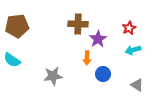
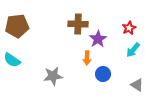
cyan arrow: rotated 35 degrees counterclockwise
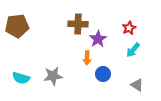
cyan semicircle: moved 9 px right, 18 px down; rotated 18 degrees counterclockwise
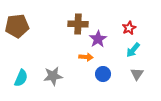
orange arrow: moved 1 px left, 1 px up; rotated 88 degrees counterclockwise
cyan semicircle: rotated 84 degrees counterclockwise
gray triangle: moved 11 px up; rotated 32 degrees clockwise
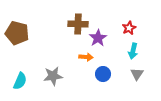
brown pentagon: moved 7 px down; rotated 20 degrees clockwise
purple star: moved 1 px up
cyan arrow: moved 1 px down; rotated 28 degrees counterclockwise
cyan semicircle: moved 1 px left, 3 px down
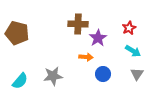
cyan arrow: rotated 70 degrees counterclockwise
cyan semicircle: rotated 18 degrees clockwise
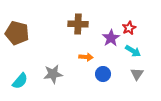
purple star: moved 13 px right
gray star: moved 2 px up
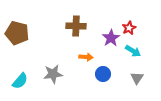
brown cross: moved 2 px left, 2 px down
gray triangle: moved 4 px down
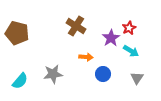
brown cross: rotated 30 degrees clockwise
cyan arrow: moved 2 px left
